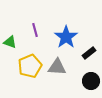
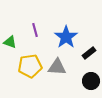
yellow pentagon: rotated 15 degrees clockwise
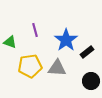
blue star: moved 3 px down
black rectangle: moved 2 px left, 1 px up
gray triangle: moved 1 px down
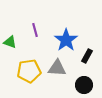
black rectangle: moved 4 px down; rotated 24 degrees counterclockwise
yellow pentagon: moved 1 px left, 5 px down
black circle: moved 7 px left, 4 px down
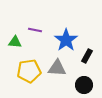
purple line: rotated 64 degrees counterclockwise
green triangle: moved 5 px right; rotated 16 degrees counterclockwise
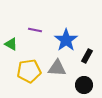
green triangle: moved 4 px left, 2 px down; rotated 24 degrees clockwise
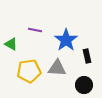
black rectangle: rotated 40 degrees counterclockwise
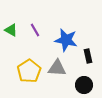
purple line: rotated 48 degrees clockwise
blue star: rotated 25 degrees counterclockwise
green triangle: moved 14 px up
black rectangle: moved 1 px right
yellow pentagon: rotated 25 degrees counterclockwise
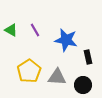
black rectangle: moved 1 px down
gray triangle: moved 9 px down
black circle: moved 1 px left
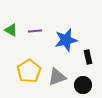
purple line: moved 1 px down; rotated 64 degrees counterclockwise
blue star: rotated 25 degrees counterclockwise
gray triangle: rotated 24 degrees counterclockwise
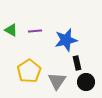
black rectangle: moved 11 px left, 6 px down
gray triangle: moved 4 px down; rotated 36 degrees counterclockwise
black circle: moved 3 px right, 3 px up
